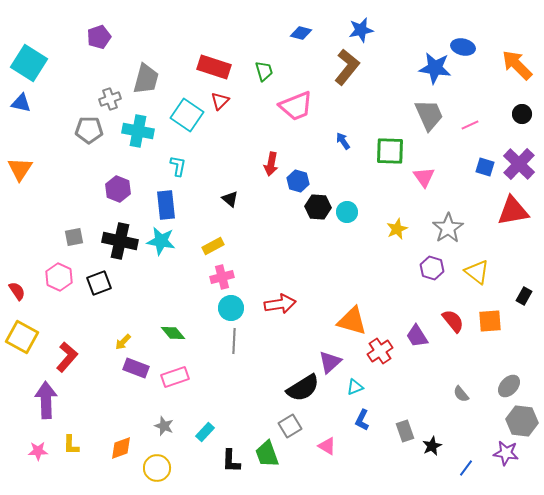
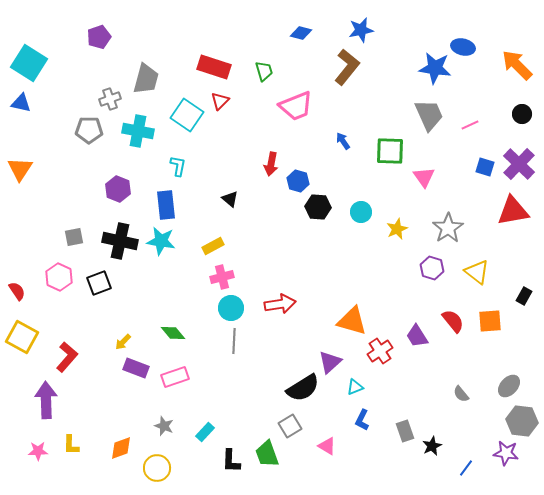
cyan circle at (347, 212): moved 14 px right
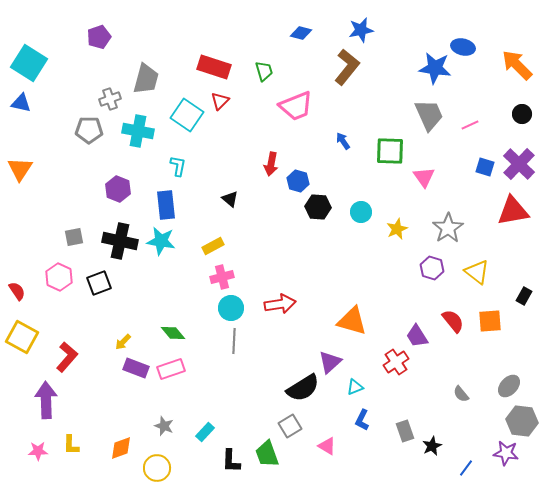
red cross at (380, 351): moved 16 px right, 11 px down
pink rectangle at (175, 377): moved 4 px left, 8 px up
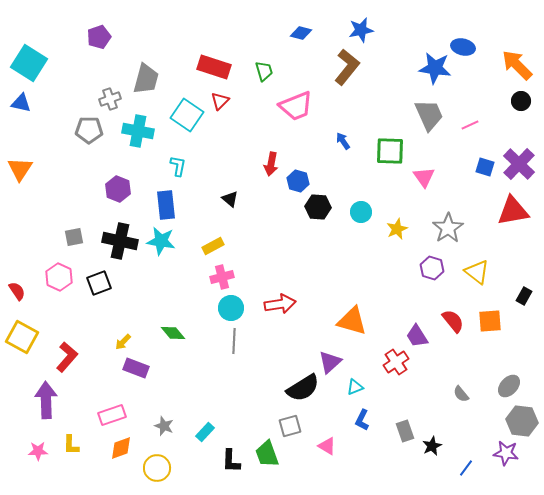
black circle at (522, 114): moved 1 px left, 13 px up
pink rectangle at (171, 369): moved 59 px left, 46 px down
gray square at (290, 426): rotated 15 degrees clockwise
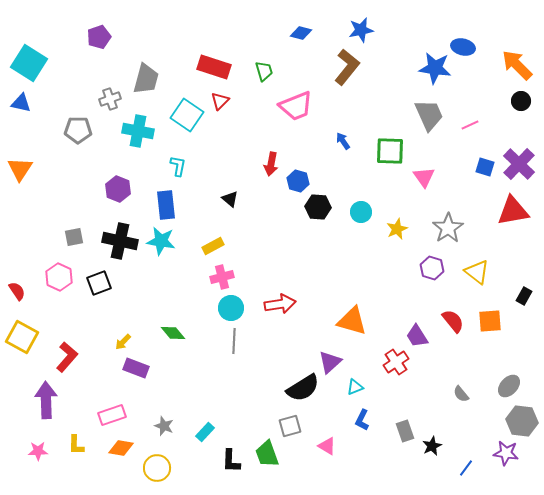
gray pentagon at (89, 130): moved 11 px left
yellow L-shape at (71, 445): moved 5 px right
orange diamond at (121, 448): rotated 30 degrees clockwise
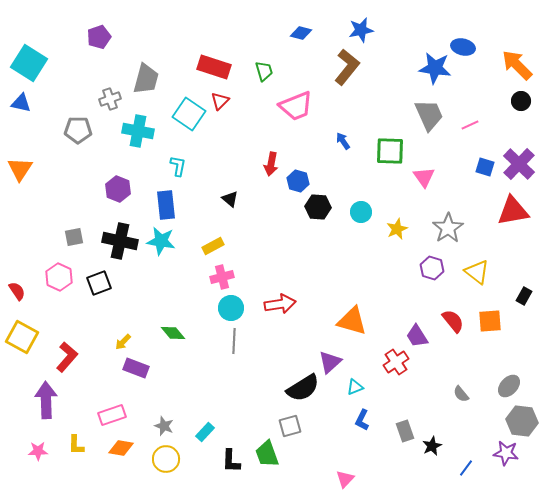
cyan square at (187, 115): moved 2 px right, 1 px up
pink triangle at (327, 446): moved 18 px right, 33 px down; rotated 42 degrees clockwise
yellow circle at (157, 468): moved 9 px right, 9 px up
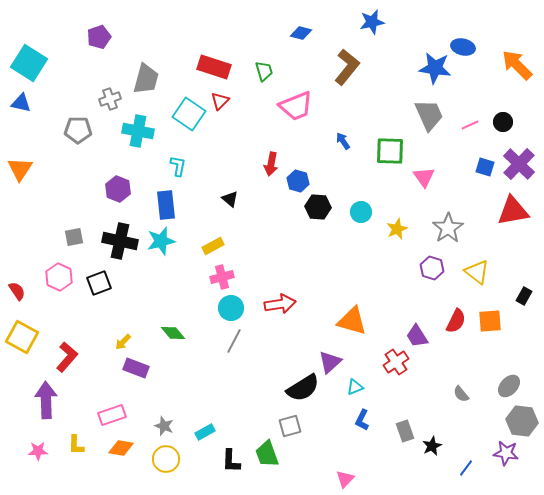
blue star at (361, 30): moved 11 px right, 8 px up
black circle at (521, 101): moved 18 px left, 21 px down
cyan star at (161, 241): rotated 24 degrees counterclockwise
red semicircle at (453, 321): moved 3 px right; rotated 65 degrees clockwise
gray line at (234, 341): rotated 25 degrees clockwise
cyan rectangle at (205, 432): rotated 18 degrees clockwise
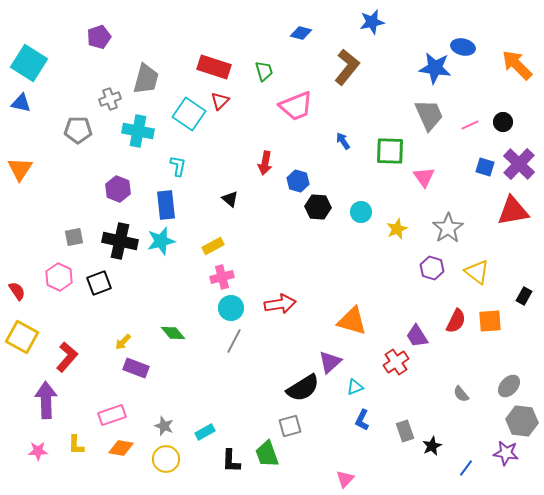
red arrow at (271, 164): moved 6 px left, 1 px up
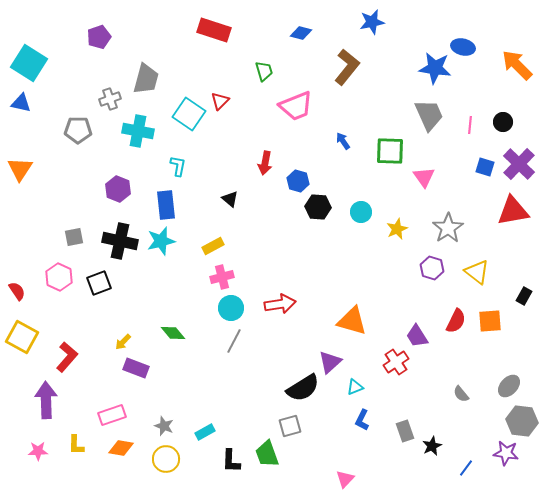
red rectangle at (214, 67): moved 37 px up
pink line at (470, 125): rotated 60 degrees counterclockwise
